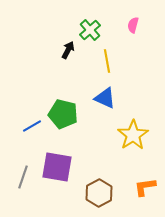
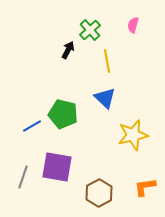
blue triangle: rotated 20 degrees clockwise
yellow star: rotated 20 degrees clockwise
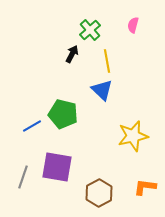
black arrow: moved 4 px right, 4 px down
blue triangle: moved 3 px left, 8 px up
yellow star: moved 1 px down
orange L-shape: rotated 15 degrees clockwise
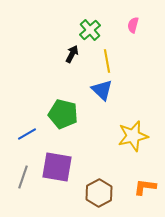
blue line: moved 5 px left, 8 px down
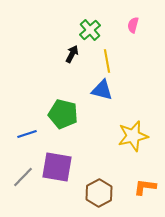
blue triangle: rotated 30 degrees counterclockwise
blue line: rotated 12 degrees clockwise
gray line: rotated 25 degrees clockwise
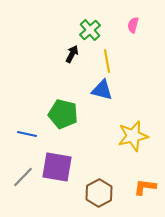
blue line: rotated 30 degrees clockwise
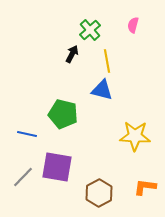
yellow star: moved 2 px right; rotated 16 degrees clockwise
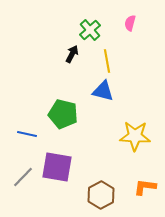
pink semicircle: moved 3 px left, 2 px up
blue triangle: moved 1 px right, 1 px down
brown hexagon: moved 2 px right, 2 px down
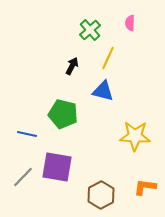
pink semicircle: rotated 14 degrees counterclockwise
black arrow: moved 12 px down
yellow line: moved 1 px right, 3 px up; rotated 35 degrees clockwise
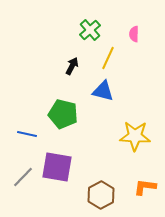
pink semicircle: moved 4 px right, 11 px down
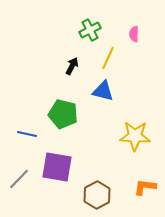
green cross: rotated 15 degrees clockwise
gray line: moved 4 px left, 2 px down
brown hexagon: moved 4 px left
